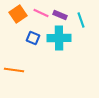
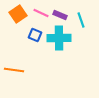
blue square: moved 2 px right, 3 px up
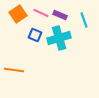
cyan line: moved 3 px right
cyan cross: rotated 15 degrees counterclockwise
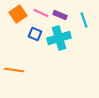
blue square: moved 1 px up
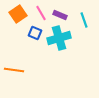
pink line: rotated 35 degrees clockwise
blue square: moved 1 px up
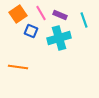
blue square: moved 4 px left, 2 px up
orange line: moved 4 px right, 3 px up
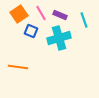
orange square: moved 1 px right
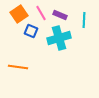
cyan line: rotated 21 degrees clockwise
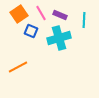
orange line: rotated 36 degrees counterclockwise
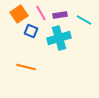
purple rectangle: rotated 32 degrees counterclockwise
cyan line: rotated 63 degrees counterclockwise
orange line: moved 8 px right; rotated 42 degrees clockwise
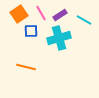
purple rectangle: rotated 24 degrees counterclockwise
blue square: rotated 24 degrees counterclockwise
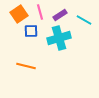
pink line: moved 1 px left, 1 px up; rotated 14 degrees clockwise
orange line: moved 1 px up
